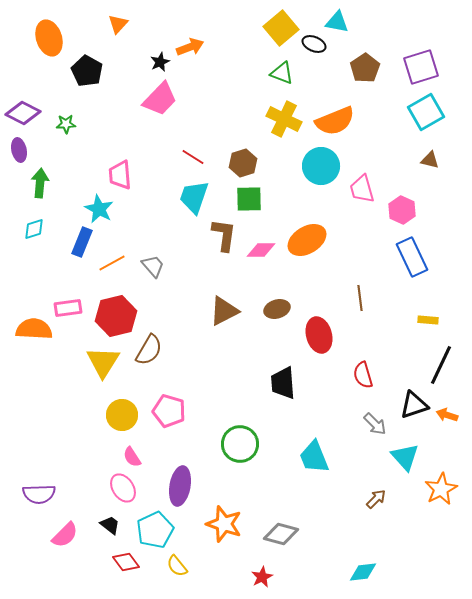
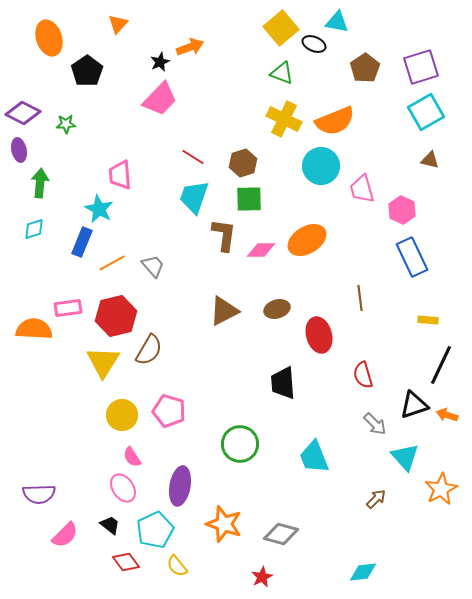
black pentagon at (87, 71): rotated 8 degrees clockwise
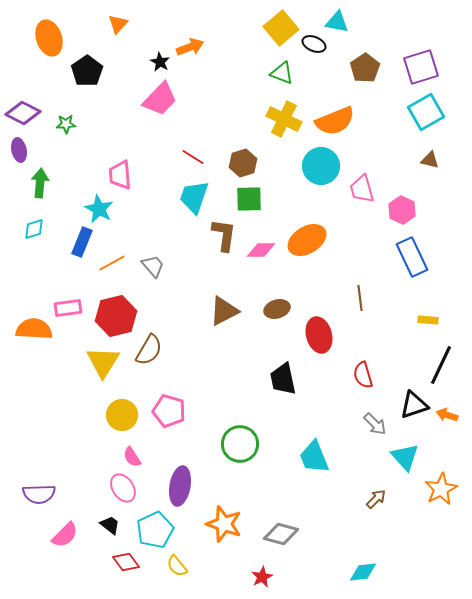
black star at (160, 62): rotated 18 degrees counterclockwise
black trapezoid at (283, 383): moved 4 px up; rotated 8 degrees counterclockwise
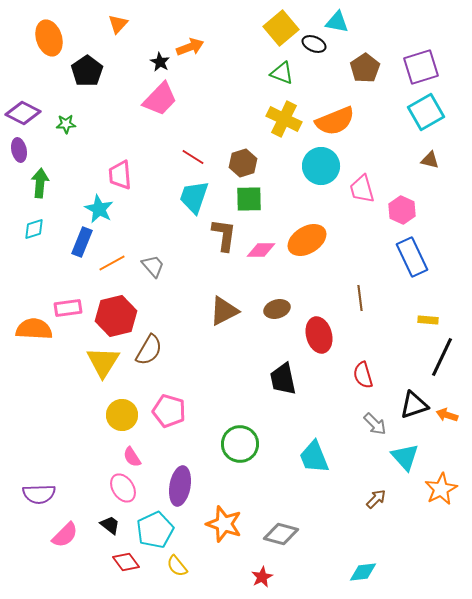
black line at (441, 365): moved 1 px right, 8 px up
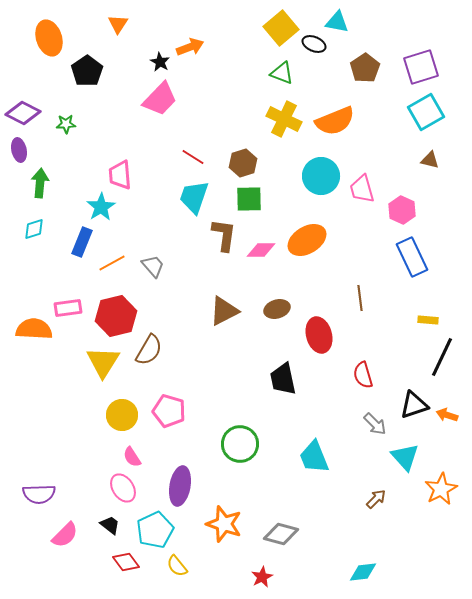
orange triangle at (118, 24): rotated 10 degrees counterclockwise
cyan circle at (321, 166): moved 10 px down
cyan star at (99, 209): moved 2 px right, 2 px up; rotated 12 degrees clockwise
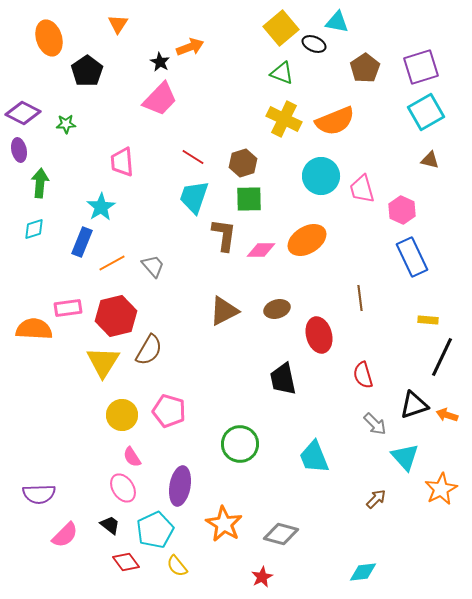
pink trapezoid at (120, 175): moved 2 px right, 13 px up
orange star at (224, 524): rotated 12 degrees clockwise
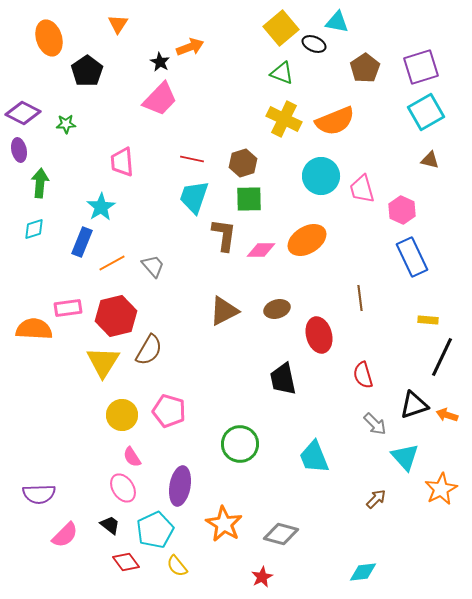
red line at (193, 157): moved 1 px left, 2 px down; rotated 20 degrees counterclockwise
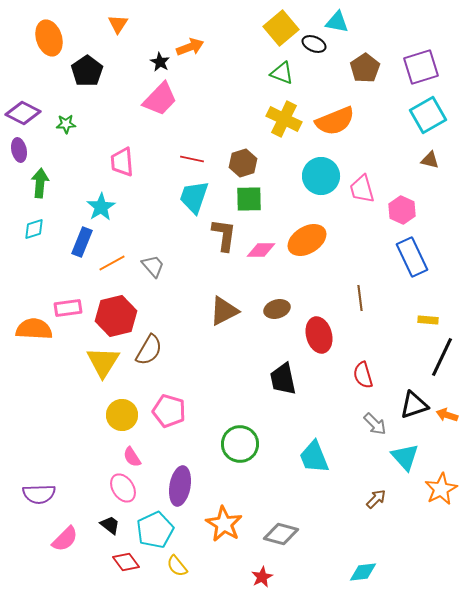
cyan square at (426, 112): moved 2 px right, 3 px down
pink semicircle at (65, 535): moved 4 px down
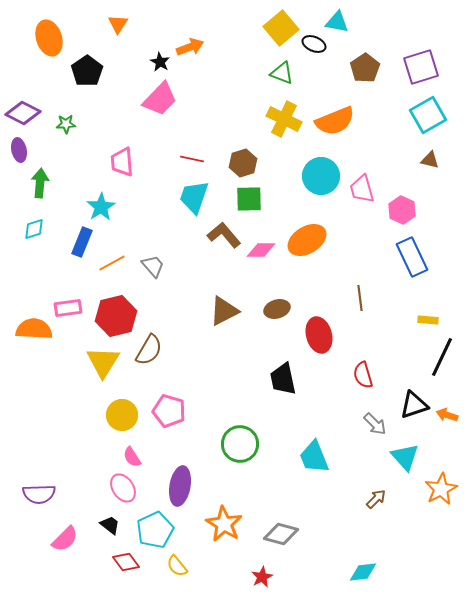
brown L-shape at (224, 235): rotated 48 degrees counterclockwise
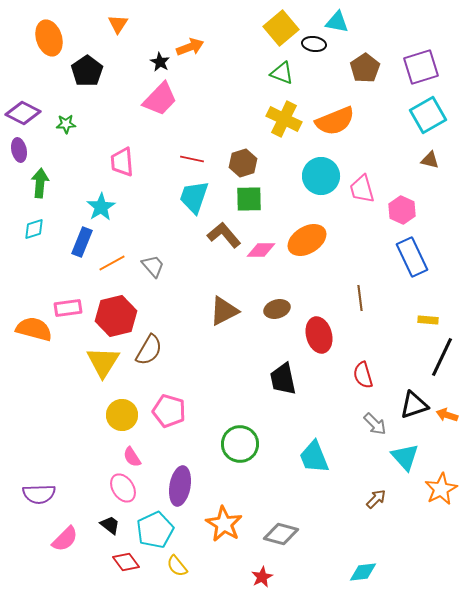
black ellipse at (314, 44): rotated 15 degrees counterclockwise
orange semicircle at (34, 329): rotated 12 degrees clockwise
